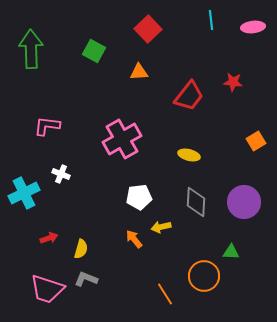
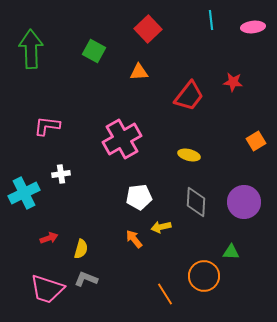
white cross: rotated 30 degrees counterclockwise
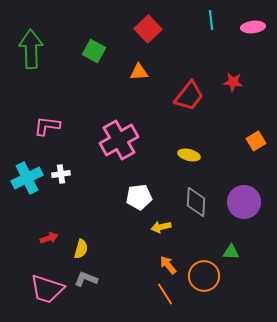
pink cross: moved 3 px left, 1 px down
cyan cross: moved 3 px right, 15 px up
orange arrow: moved 34 px right, 26 px down
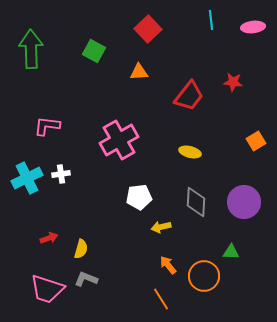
yellow ellipse: moved 1 px right, 3 px up
orange line: moved 4 px left, 5 px down
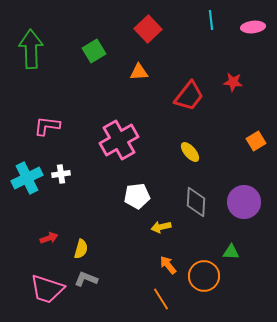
green square: rotated 30 degrees clockwise
yellow ellipse: rotated 35 degrees clockwise
white pentagon: moved 2 px left, 1 px up
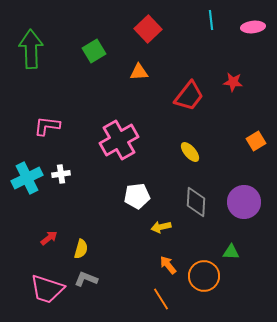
red arrow: rotated 18 degrees counterclockwise
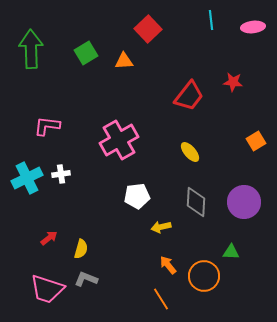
green square: moved 8 px left, 2 px down
orange triangle: moved 15 px left, 11 px up
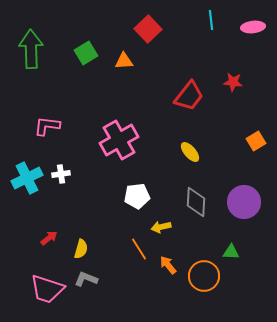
orange line: moved 22 px left, 50 px up
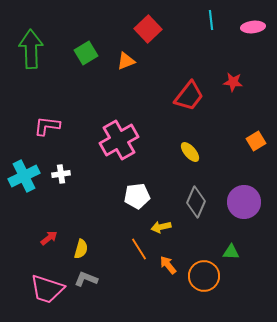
orange triangle: moved 2 px right; rotated 18 degrees counterclockwise
cyan cross: moved 3 px left, 2 px up
gray diamond: rotated 20 degrees clockwise
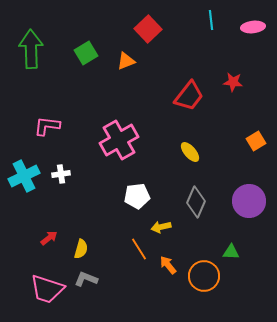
purple circle: moved 5 px right, 1 px up
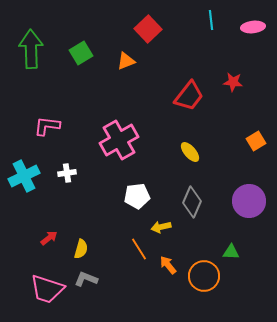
green square: moved 5 px left
white cross: moved 6 px right, 1 px up
gray diamond: moved 4 px left
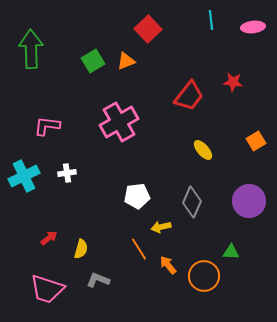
green square: moved 12 px right, 8 px down
pink cross: moved 18 px up
yellow ellipse: moved 13 px right, 2 px up
gray L-shape: moved 12 px right, 1 px down
